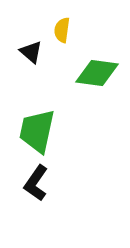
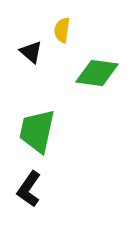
black L-shape: moved 7 px left, 6 px down
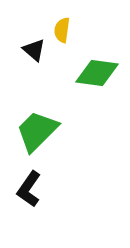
black triangle: moved 3 px right, 2 px up
green trapezoid: rotated 33 degrees clockwise
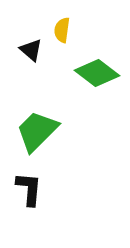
black triangle: moved 3 px left
green diamond: rotated 30 degrees clockwise
black L-shape: rotated 150 degrees clockwise
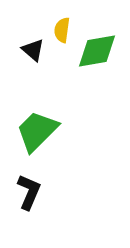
black triangle: moved 2 px right
green diamond: moved 22 px up; rotated 48 degrees counterclockwise
black L-shape: moved 3 px down; rotated 18 degrees clockwise
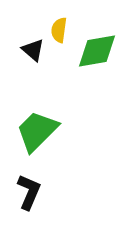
yellow semicircle: moved 3 px left
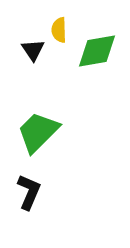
yellow semicircle: rotated 10 degrees counterclockwise
black triangle: rotated 15 degrees clockwise
green trapezoid: moved 1 px right, 1 px down
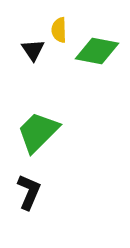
green diamond: rotated 21 degrees clockwise
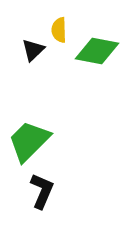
black triangle: rotated 20 degrees clockwise
green trapezoid: moved 9 px left, 9 px down
black L-shape: moved 13 px right, 1 px up
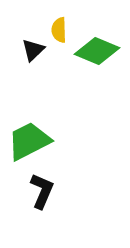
green diamond: rotated 12 degrees clockwise
green trapezoid: rotated 18 degrees clockwise
